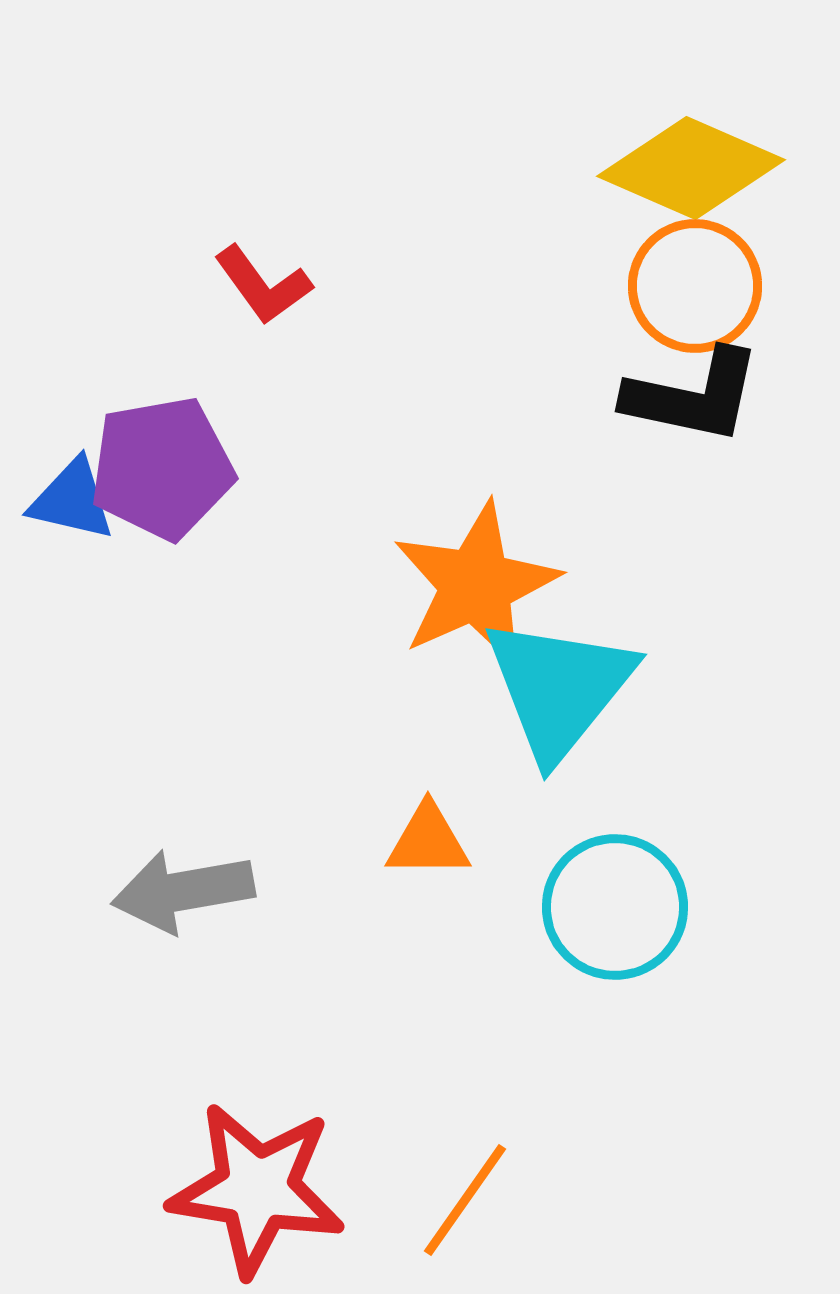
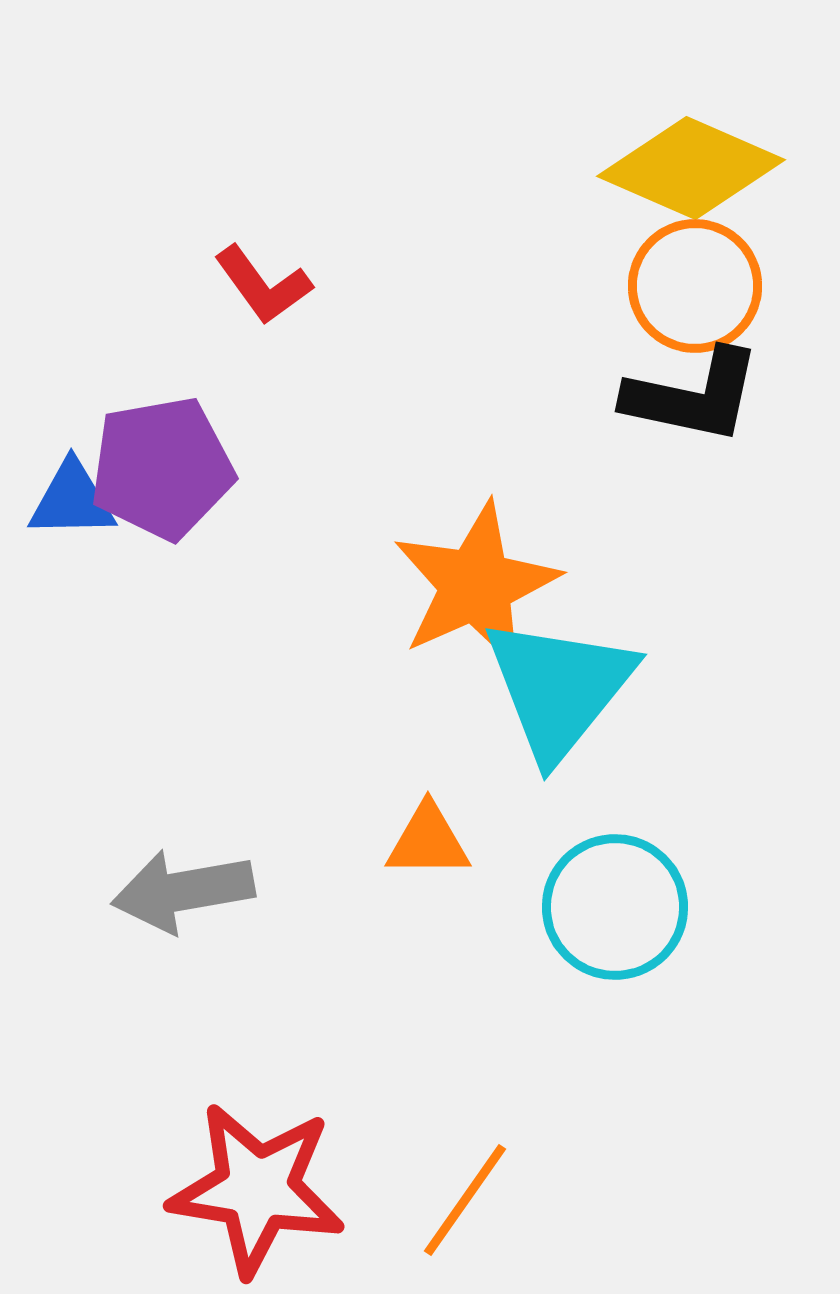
blue triangle: rotated 14 degrees counterclockwise
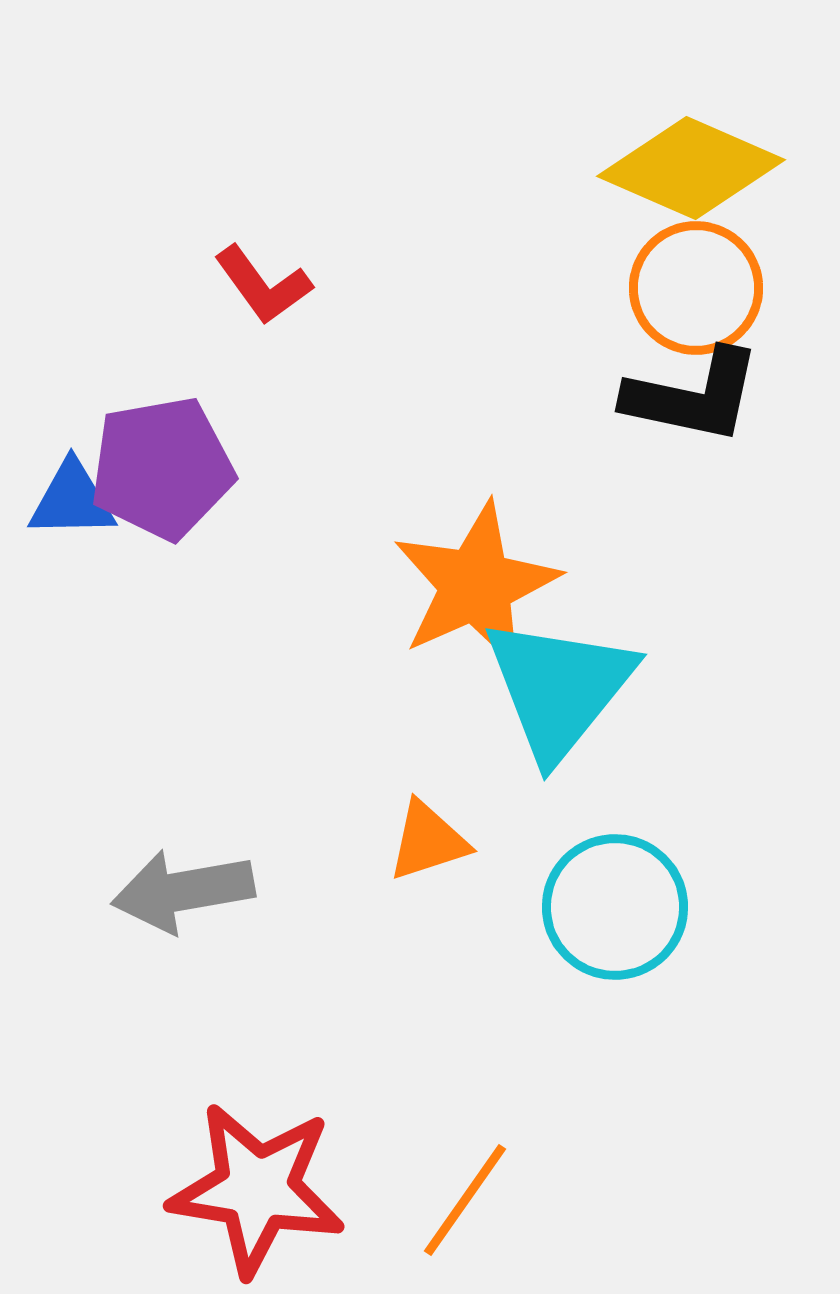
orange circle: moved 1 px right, 2 px down
orange triangle: rotated 18 degrees counterclockwise
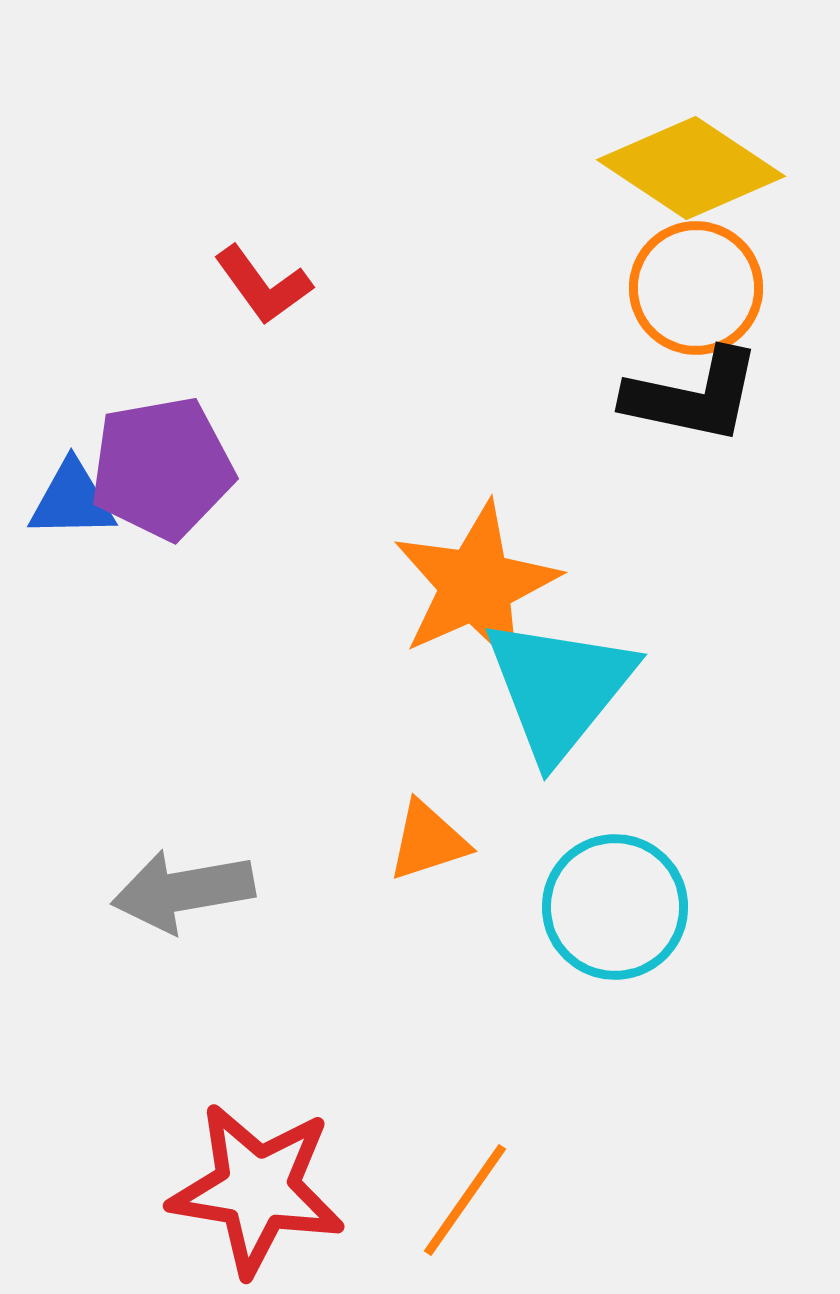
yellow diamond: rotated 10 degrees clockwise
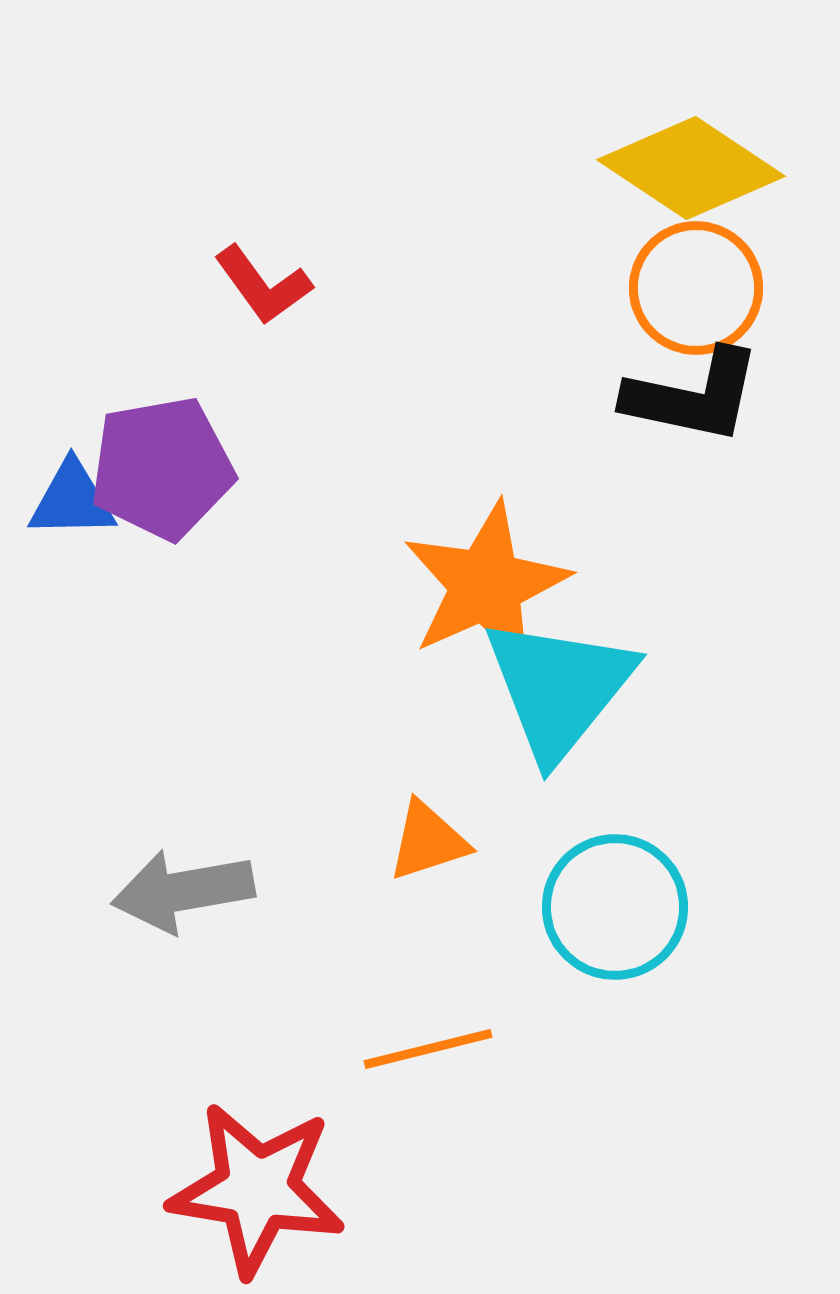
orange star: moved 10 px right
orange line: moved 37 px left, 151 px up; rotated 41 degrees clockwise
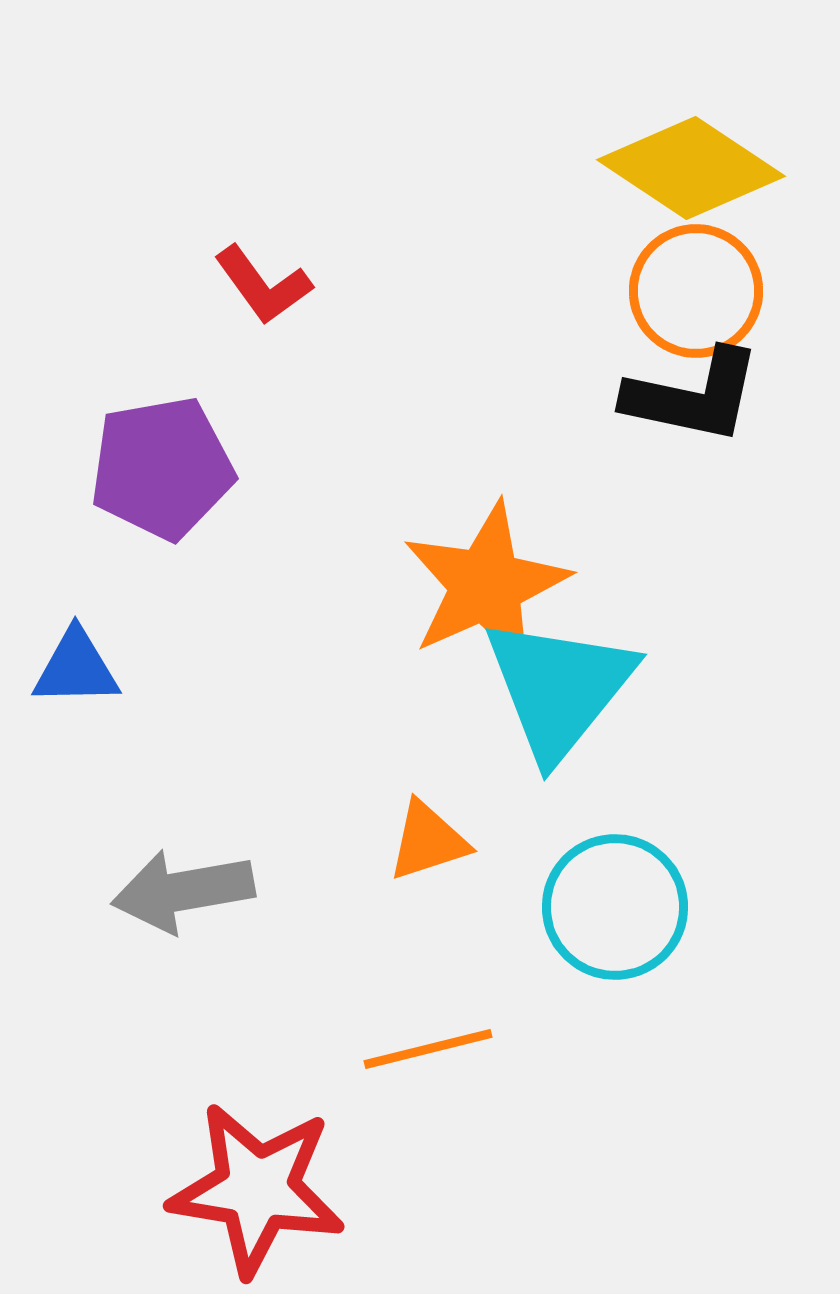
orange circle: moved 3 px down
blue triangle: moved 4 px right, 168 px down
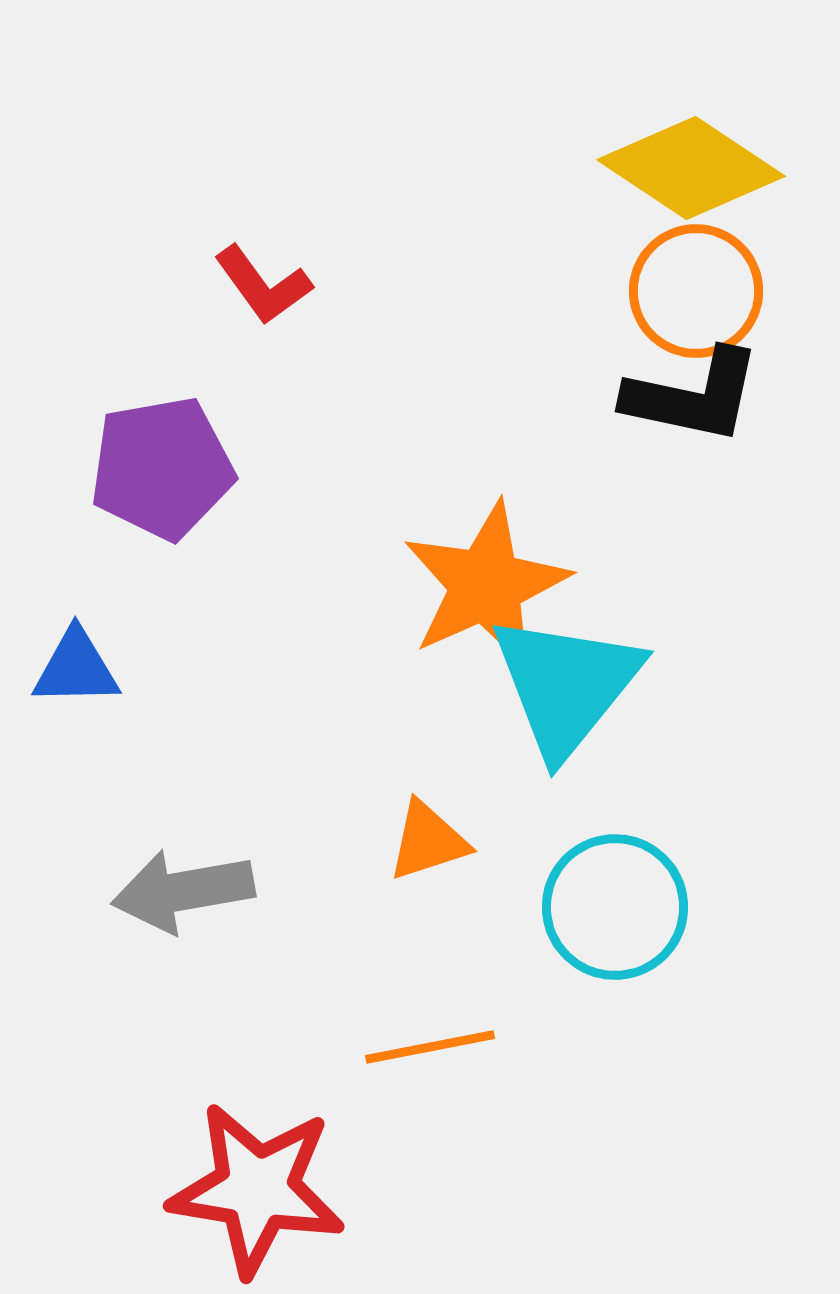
cyan triangle: moved 7 px right, 3 px up
orange line: moved 2 px right, 2 px up; rotated 3 degrees clockwise
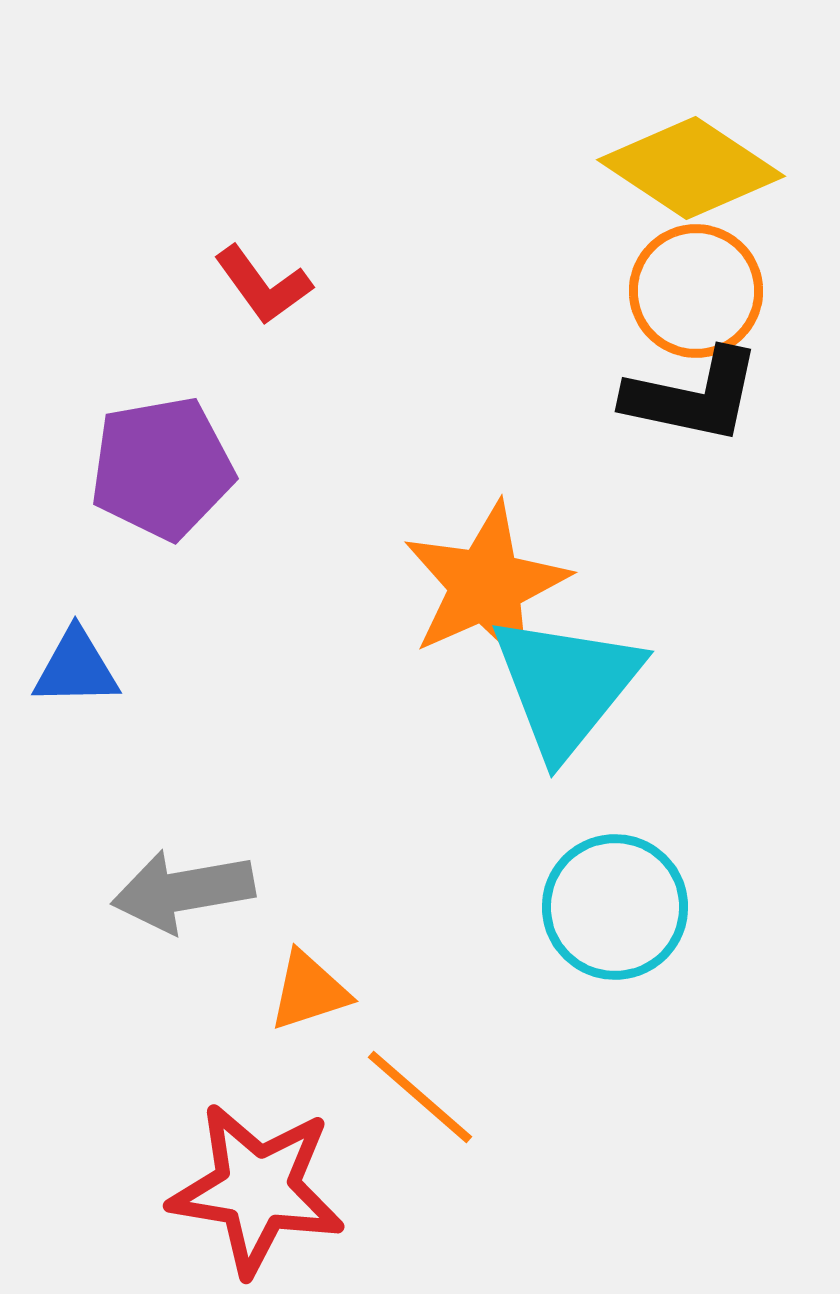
orange triangle: moved 119 px left, 150 px down
orange line: moved 10 px left, 50 px down; rotated 52 degrees clockwise
